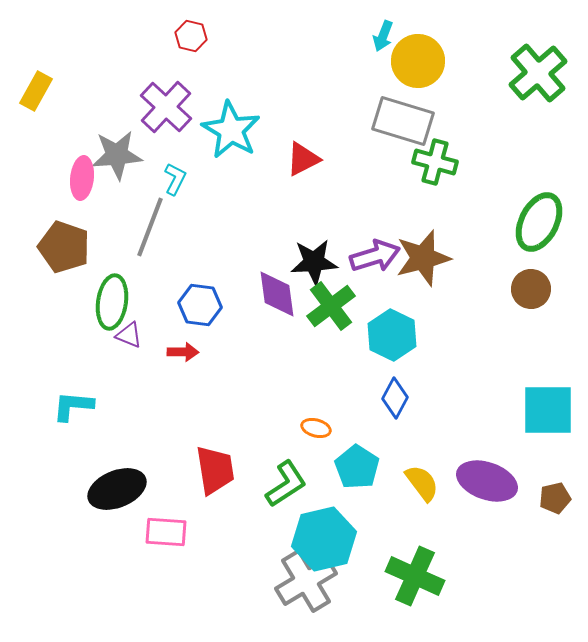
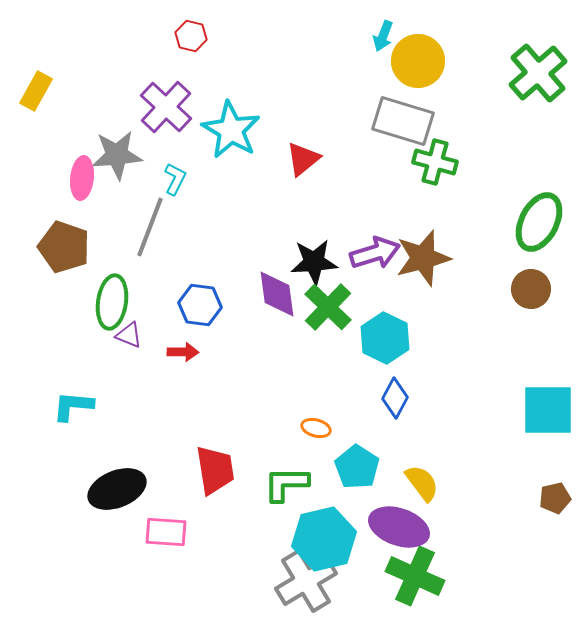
red triangle at (303, 159): rotated 12 degrees counterclockwise
purple arrow at (375, 256): moved 3 px up
green cross at (331, 306): moved 3 px left, 1 px down; rotated 9 degrees counterclockwise
cyan hexagon at (392, 335): moved 7 px left, 3 px down
purple ellipse at (487, 481): moved 88 px left, 46 px down
green L-shape at (286, 484): rotated 147 degrees counterclockwise
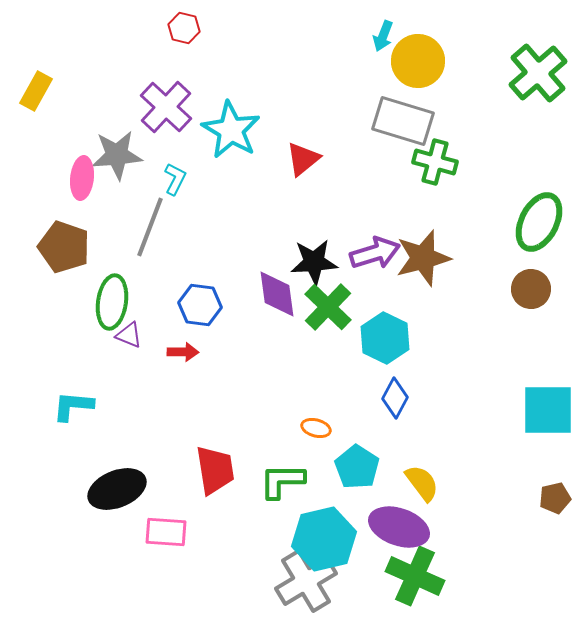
red hexagon at (191, 36): moved 7 px left, 8 px up
green L-shape at (286, 484): moved 4 px left, 3 px up
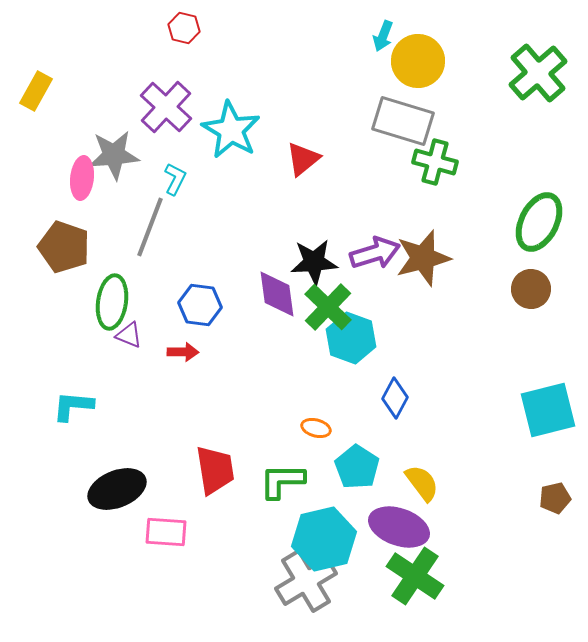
gray star at (117, 155): moved 3 px left
cyan hexagon at (385, 338): moved 34 px left; rotated 6 degrees counterclockwise
cyan square at (548, 410): rotated 14 degrees counterclockwise
green cross at (415, 576): rotated 10 degrees clockwise
